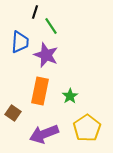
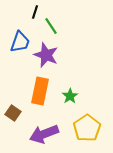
blue trapezoid: rotated 15 degrees clockwise
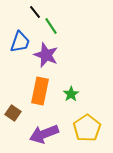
black line: rotated 56 degrees counterclockwise
green star: moved 1 px right, 2 px up
